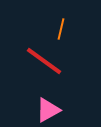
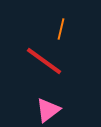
pink triangle: rotated 8 degrees counterclockwise
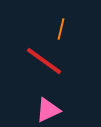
pink triangle: rotated 12 degrees clockwise
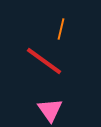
pink triangle: moved 2 px right; rotated 40 degrees counterclockwise
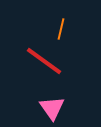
pink triangle: moved 2 px right, 2 px up
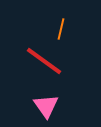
pink triangle: moved 6 px left, 2 px up
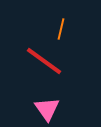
pink triangle: moved 1 px right, 3 px down
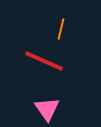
red line: rotated 12 degrees counterclockwise
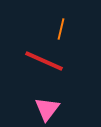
pink triangle: rotated 12 degrees clockwise
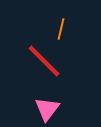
red line: rotated 21 degrees clockwise
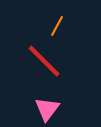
orange line: moved 4 px left, 3 px up; rotated 15 degrees clockwise
